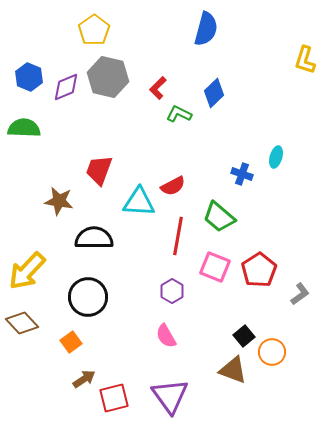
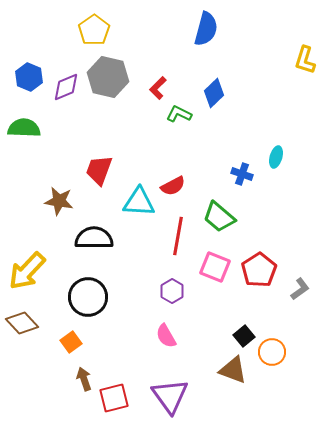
gray L-shape: moved 5 px up
brown arrow: rotated 75 degrees counterclockwise
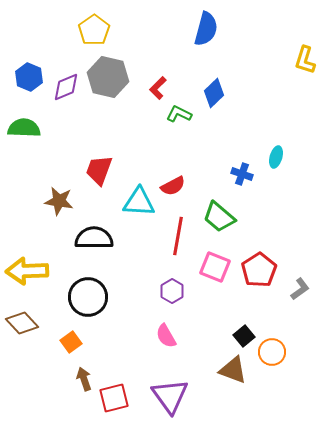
yellow arrow: rotated 45 degrees clockwise
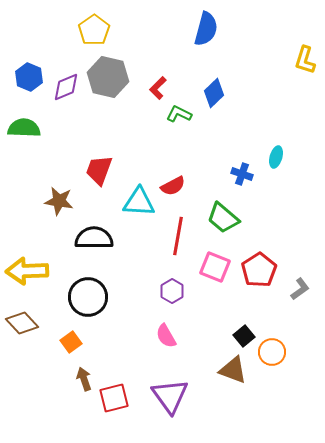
green trapezoid: moved 4 px right, 1 px down
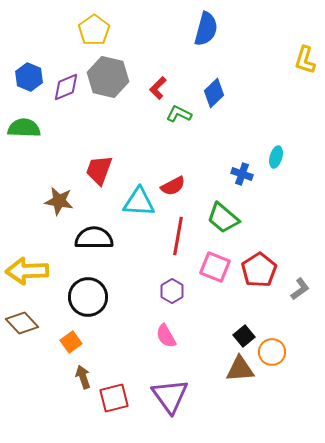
brown triangle: moved 7 px right, 1 px up; rotated 24 degrees counterclockwise
brown arrow: moved 1 px left, 2 px up
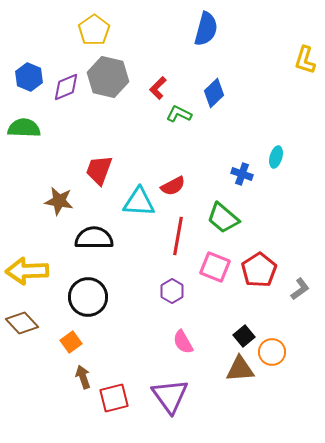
pink semicircle: moved 17 px right, 6 px down
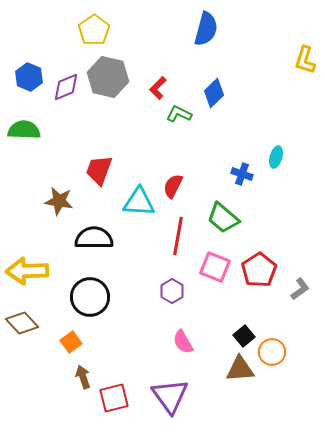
green semicircle: moved 2 px down
red semicircle: rotated 145 degrees clockwise
black circle: moved 2 px right
